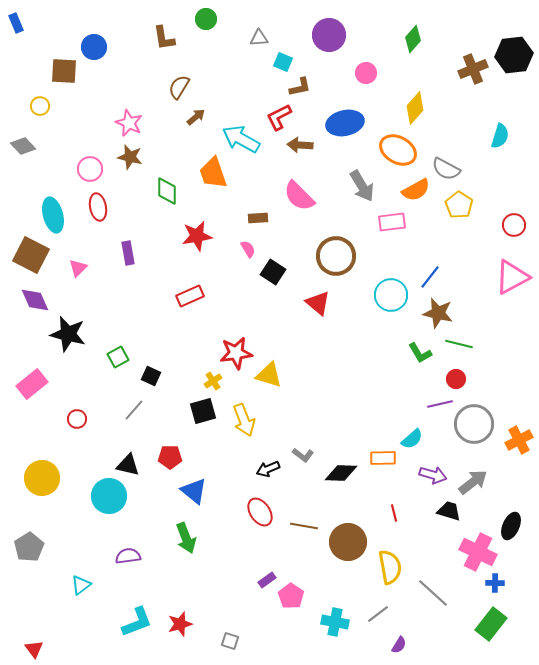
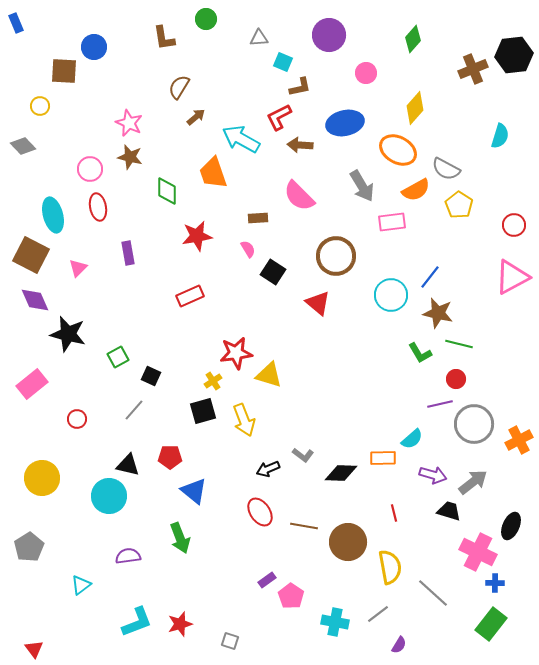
green arrow at (186, 538): moved 6 px left
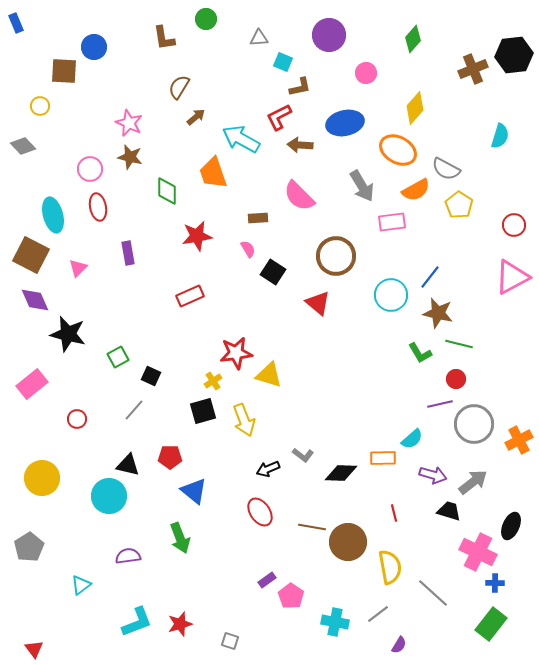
brown line at (304, 526): moved 8 px right, 1 px down
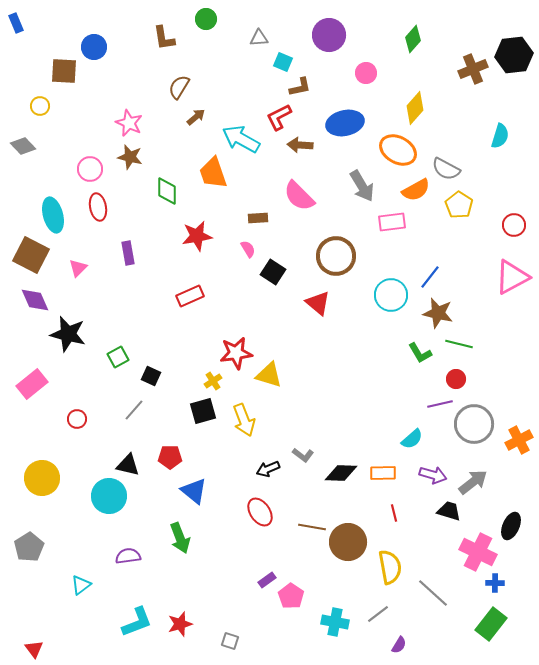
orange rectangle at (383, 458): moved 15 px down
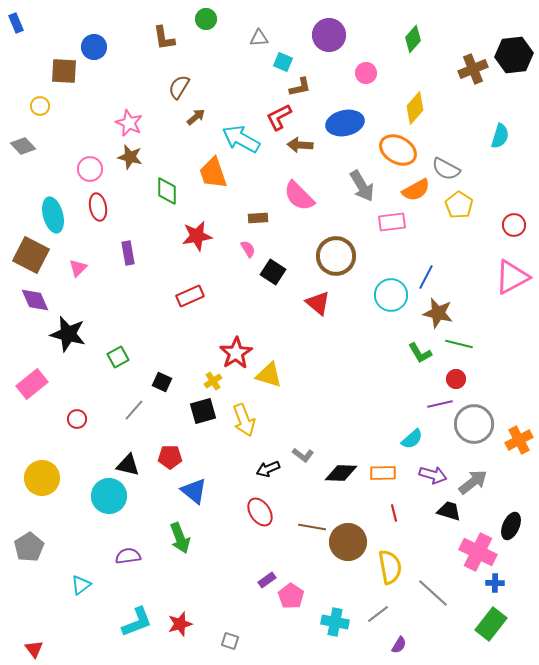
blue line at (430, 277): moved 4 px left; rotated 10 degrees counterclockwise
red star at (236, 353): rotated 24 degrees counterclockwise
black square at (151, 376): moved 11 px right, 6 px down
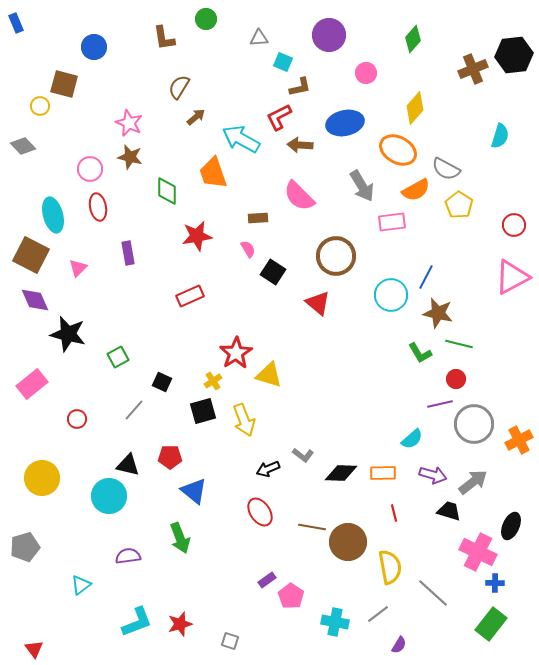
brown square at (64, 71): moved 13 px down; rotated 12 degrees clockwise
gray pentagon at (29, 547): moved 4 px left; rotated 16 degrees clockwise
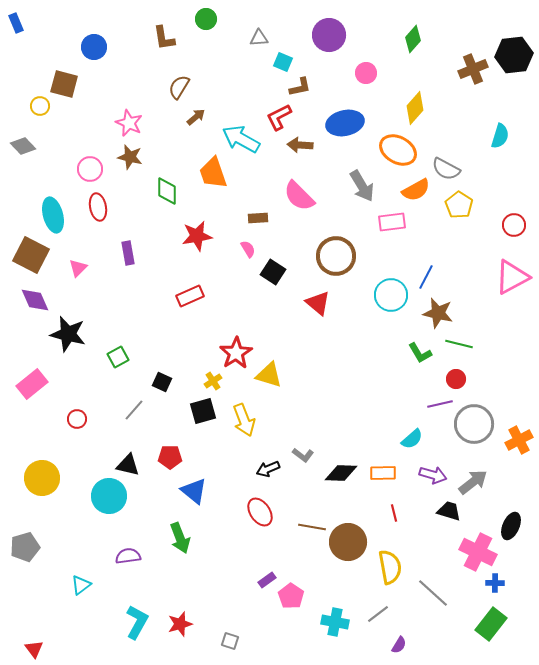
cyan L-shape at (137, 622): rotated 40 degrees counterclockwise
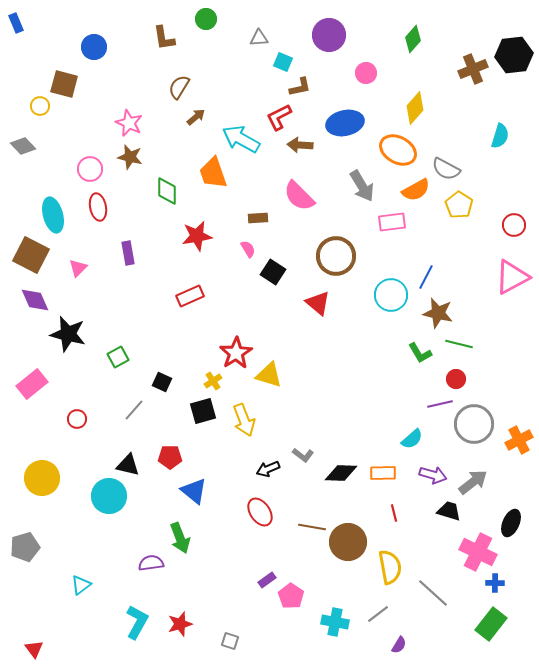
black ellipse at (511, 526): moved 3 px up
purple semicircle at (128, 556): moved 23 px right, 7 px down
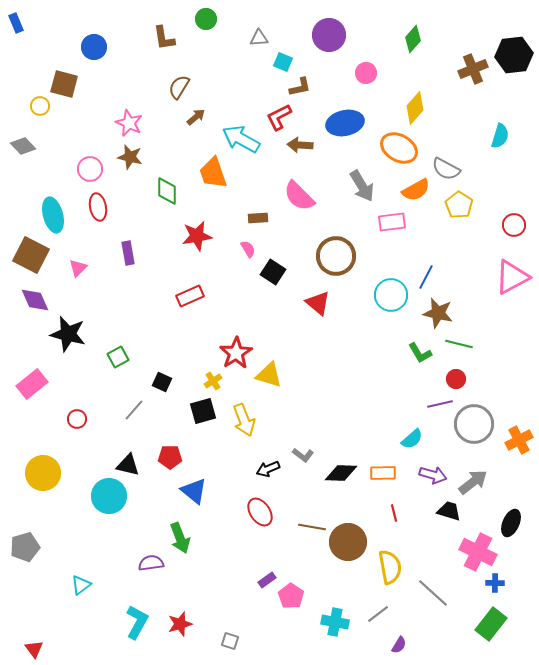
orange ellipse at (398, 150): moved 1 px right, 2 px up
yellow circle at (42, 478): moved 1 px right, 5 px up
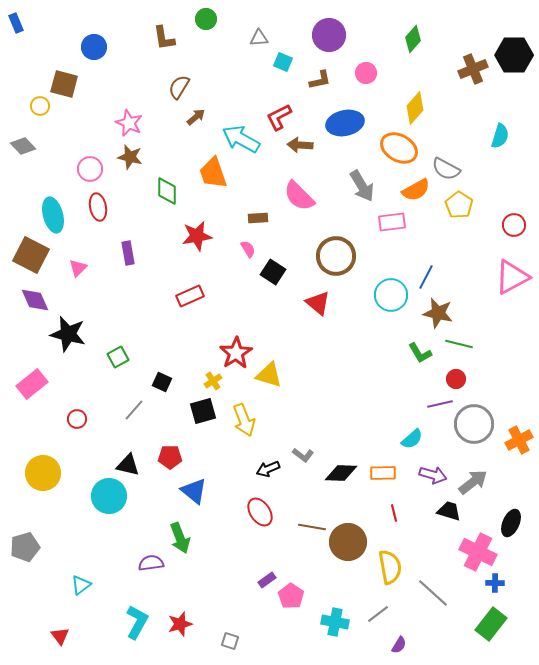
black hexagon at (514, 55): rotated 6 degrees clockwise
brown L-shape at (300, 87): moved 20 px right, 7 px up
red triangle at (34, 649): moved 26 px right, 13 px up
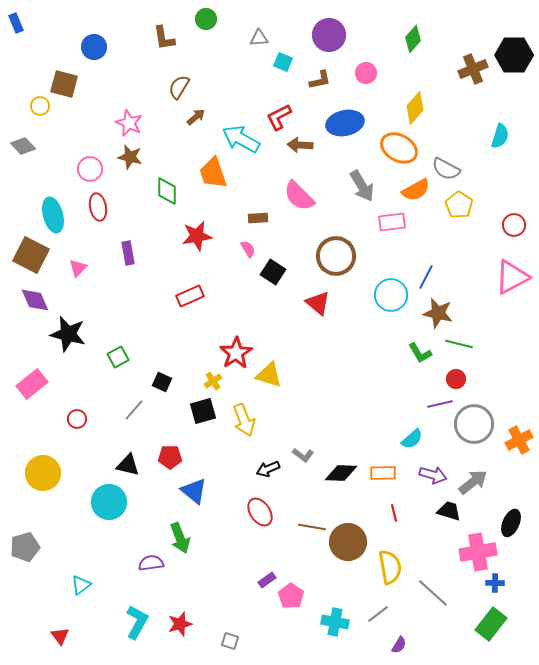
cyan circle at (109, 496): moved 6 px down
pink cross at (478, 552): rotated 36 degrees counterclockwise
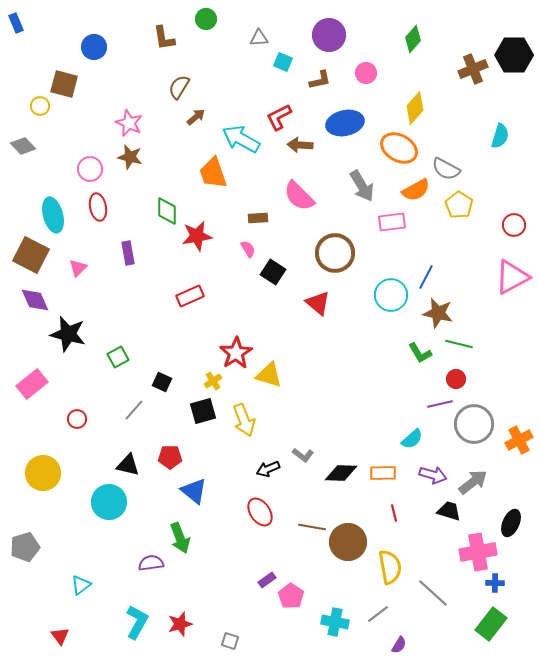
green diamond at (167, 191): moved 20 px down
brown circle at (336, 256): moved 1 px left, 3 px up
